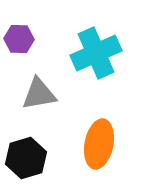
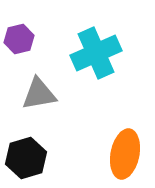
purple hexagon: rotated 16 degrees counterclockwise
orange ellipse: moved 26 px right, 10 px down
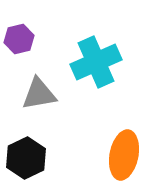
cyan cross: moved 9 px down
orange ellipse: moved 1 px left, 1 px down
black hexagon: rotated 9 degrees counterclockwise
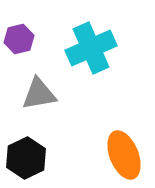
cyan cross: moved 5 px left, 14 px up
orange ellipse: rotated 33 degrees counterclockwise
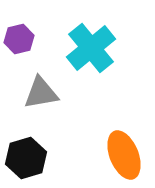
cyan cross: rotated 15 degrees counterclockwise
gray triangle: moved 2 px right, 1 px up
black hexagon: rotated 9 degrees clockwise
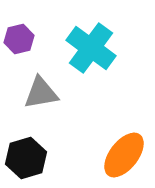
cyan cross: rotated 15 degrees counterclockwise
orange ellipse: rotated 60 degrees clockwise
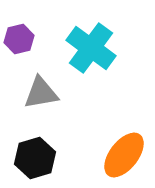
black hexagon: moved 9 px right
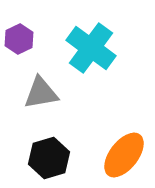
purple hexagon: rotated 12 degrees counterclockwise
black hexagon: moved 14 px right
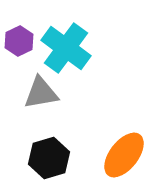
purple hexagon: moved 2 px down
cyan cross: moved 25 px left
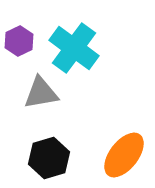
cyan cross: moved 8 px right
